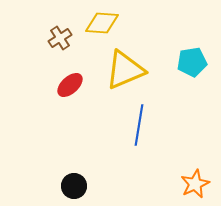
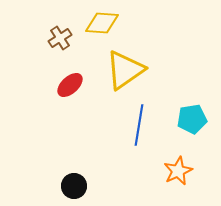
cyan pentagon: moved 57 px down
yellow triangle: rotated 12 degrees counterclockwise
orange star: moved 17 px left, 13 px up
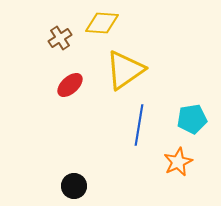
orange star: moved 9 px up
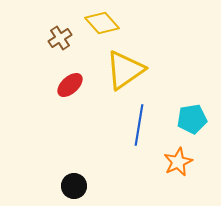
yellow diamond: rotated 44 degrees clockwise
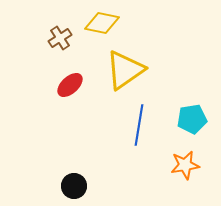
yellow diamond: rotated 36 degrees counterclockwise
orange star: moved 7 px right, 3 px down; rotated 16 degrees clockwise
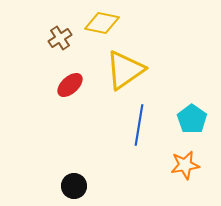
cyan pentagon: rotated 28 degrees counterclockwise
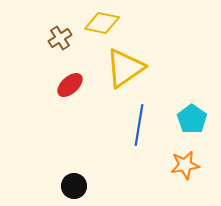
yellow triangle: moved 2 px up
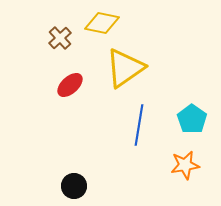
brown cross: rotated 10 degrees counterclockwise
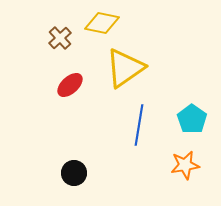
black circle: moved 13 px up
